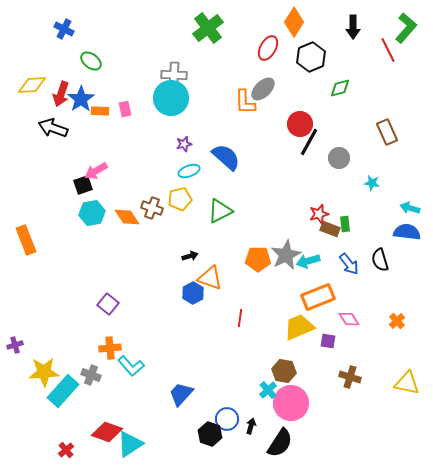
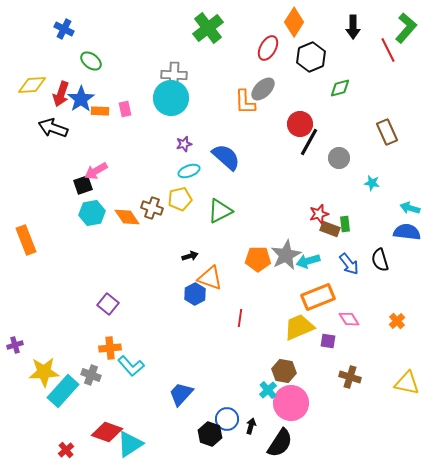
blue hexagon at (193, 293): moved 2 px right, 1 px down
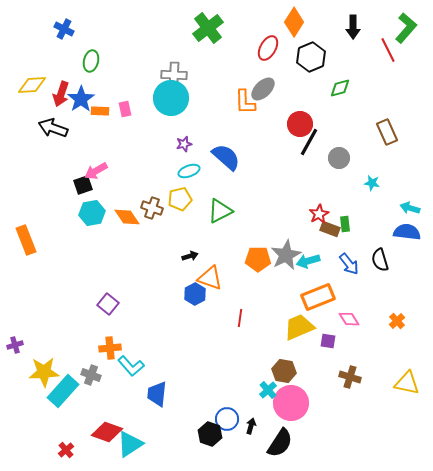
green ellipse at (91, 61): rotated 65 degrees clockwise
red star at (319, 214): rotated 12 degrees counterclockwise
blue trapezoid at (181, 394): moved 24 px left; rotated 36 degrees counterclockwise
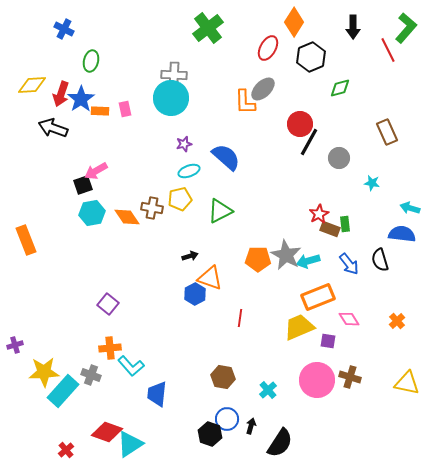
brown cross at (152, 208): rotated 10 degrees counterclockwise
blue semicircle at (407, 232): moved 5 px left, 2 px down
gray star at (286, 255): rotated 16 degrees counterclockwise
brown hexagon at (284, 371): moved 61 px left, 6 px down
pink circle at (291, 403): moved 26 px right, 23 px up
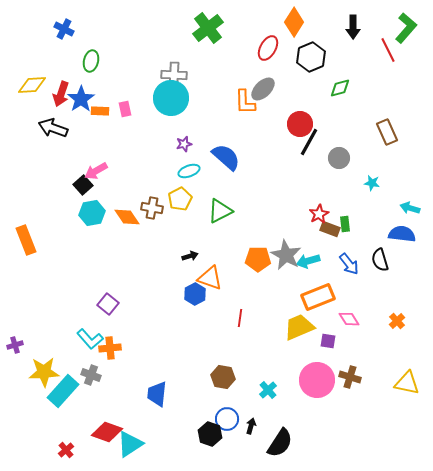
black square at (83, 185): rotated 24 degrees counterclockwise
yellow pentagon at (180, 199): rotated 15 degrees counterclockwise
cyan L-shape at (131, 366): moved 41 px left, 27 px up
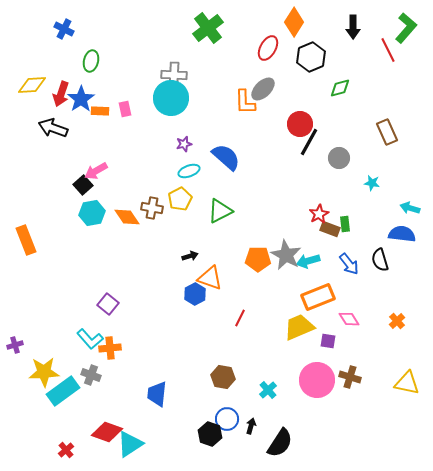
red line at (240, 318): rotated 18 degrees clockwise
cyan rectangle at (63, 391): rotated 12 degrees clockwise
